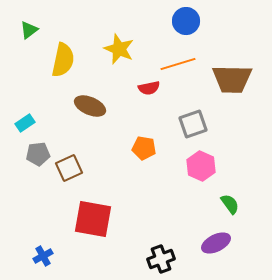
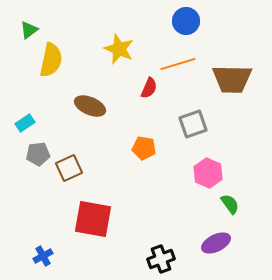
yellow semicircle: moved 12 px left
red semicircle: rotated 55 degrees counterclockwise
pink hexagon: moved 7 px right, 7 px down
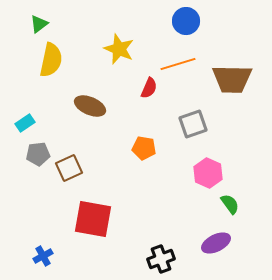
green triangle: moved 10 px right, 6 px up
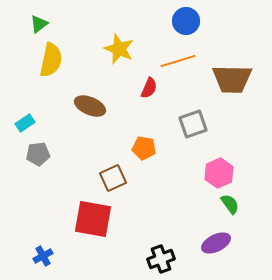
orange line: moved 3 px up
brown square: moved 44 px right, 10 px down
pink hexagon: moved 11 px right; rotated 12 degrees clockwise
